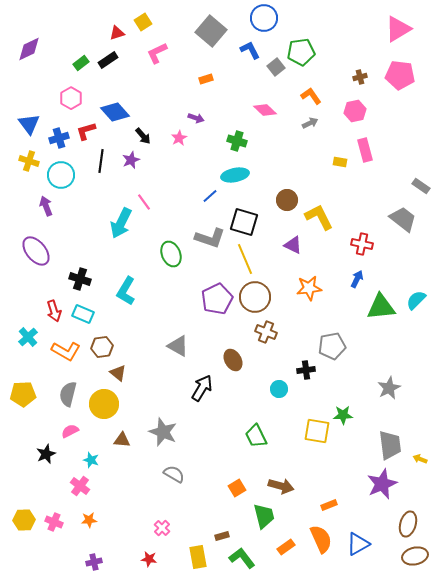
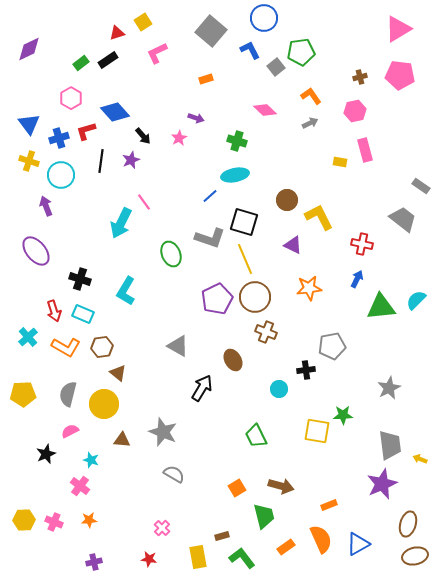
orange L-shape at (66, 351): moved 4 px up
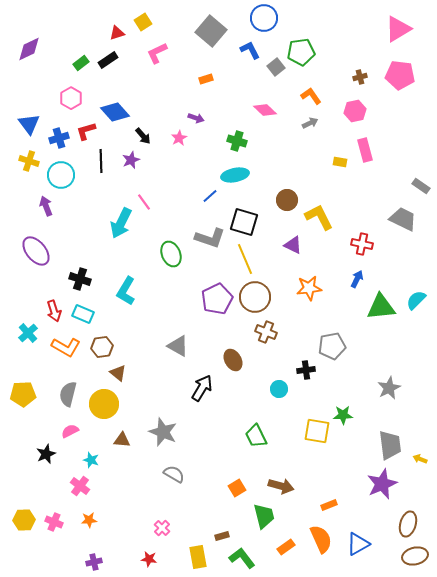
black line at (101, 161): rotated 10 degrees counterclockwise
gray trapezoid at (403, 219): rotated 12 degrees counterclockwise
cyan cross at (28, 337): moved 4 px up
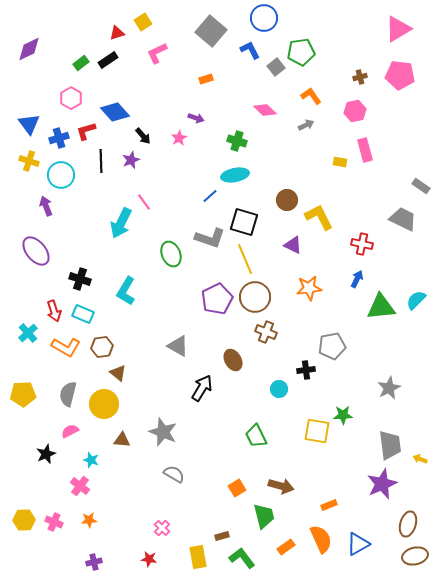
gray arrow at (310, 123): moved 4 px left, 2 px down
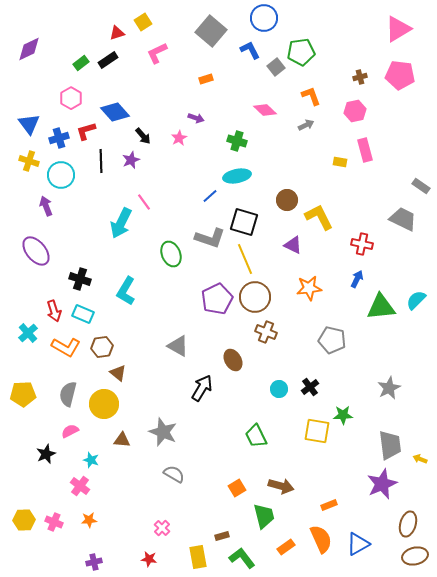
orange L-shape at (311, 96): rotated 15 degrees clockwise
cyan ellipse at (235, 175): moved 2 px right, 1 px down
gray pentagon at (332, 346): moved 6 px up; rotated 24 degrees clockwise
black cross at (306, 370): moved 4 px right, 17 px down; rotated 30 degrees counterclockwise
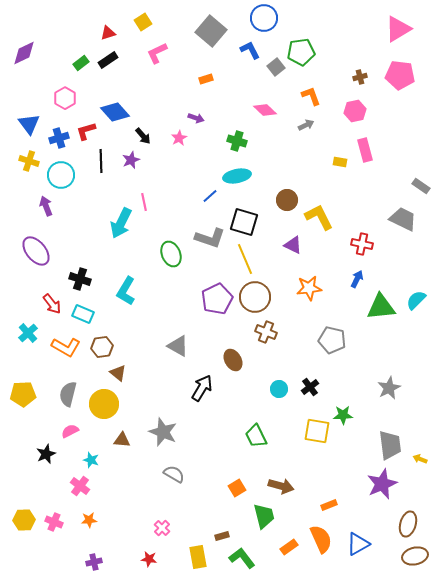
red triangle at (117, 33): moved 9 px left
purple diamond at (29, 49): moved 5 px left, 4 px down
pink hexagon at (71, 98): moved 6 px left
pink line at (144, 202): rotated 24 degrees clockwise
red arrow at (54, 311): moved 2 px left, 7 px up; rotated 20 degrees counterclockwise
orange rectangle at (286, 547): moved 3 px right
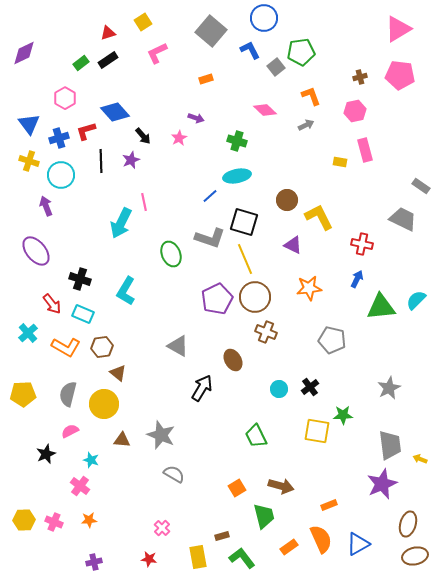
gray star at (163, 432): moved 2 px left, 3 px down
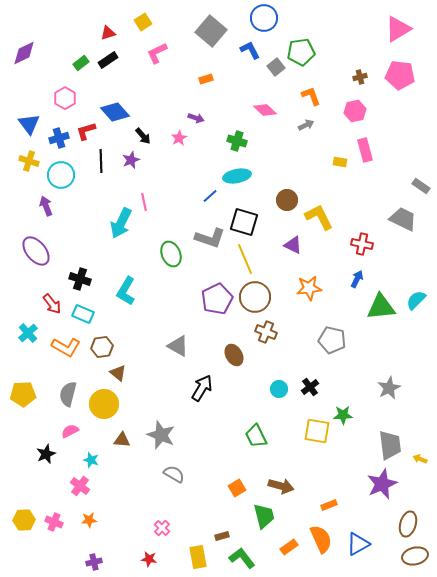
brown ellipse at (233, 360): moved 1 px right, 5 px up
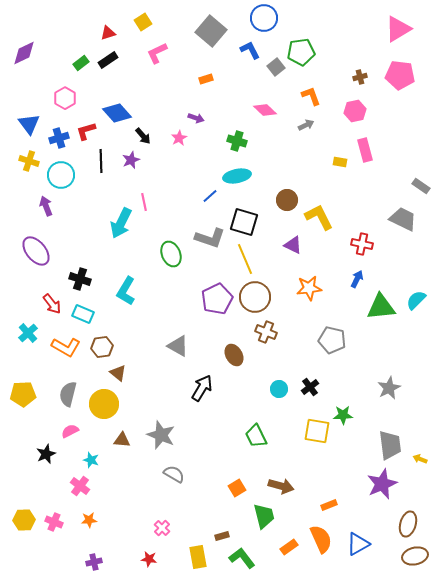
blue diamond at (115, 112): moved 2 px right, 1 px down
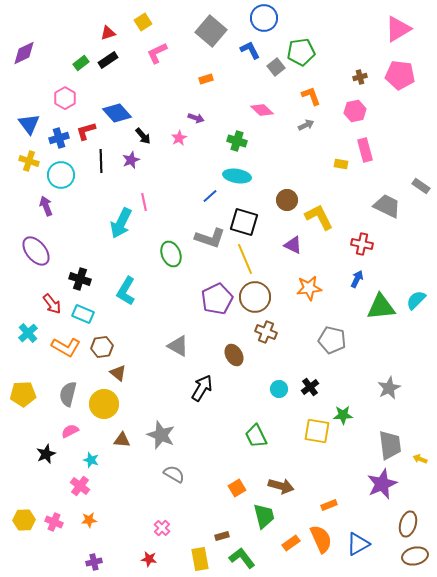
pink diamond at (265, 110): moved 3 px left
yellow rectangle at (340, 162): moved 1 px right, 2 px down
cyan ellipse at (237, 176): rotated 20 degrees clockwise
gray trapezoid at (403, 219): moved 16 px left, 13 px up
orange rectangle at (289, 547): moved 2 px right, 4 px up
yellow rectangle at (198, 557): moved 2 px right, 2 px down
